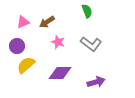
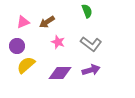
purple arrow: moved 5 px left, 12 px up
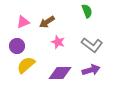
gray L-shape: moved 1 px right, 1 px down
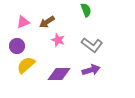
green semicircle: moved 1 px left, 1 px up
pink star: moved 2 px up
purple diamond: moved 1 px left, 1 px down
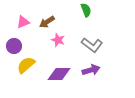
purple circle: moved 3 px left
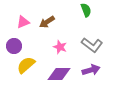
pink star: moved 2 px right, 7 px down
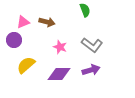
green semicircle: moved 1 px left
brown arrow: rotated 133 degrees counterclockwise
purple circle: moved 6 px up
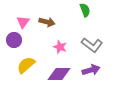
pink triangle: rotated 32 degrees counterclockwise
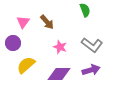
brown arrow: rotated 35 degrees clockwise
purple circle: moved 1 px left, 3 px down
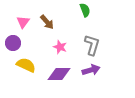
gray L-shape: rotated 110 degrees counterclockwise
yellow semicircle: rotated 66 degrees clockwise
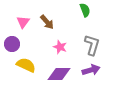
purple circle: moved 1 px left, 1 px down
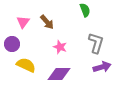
gray L-shape: moved 4 px right, 2 px up
purple arrow: moved 11 px right, 3 px up
